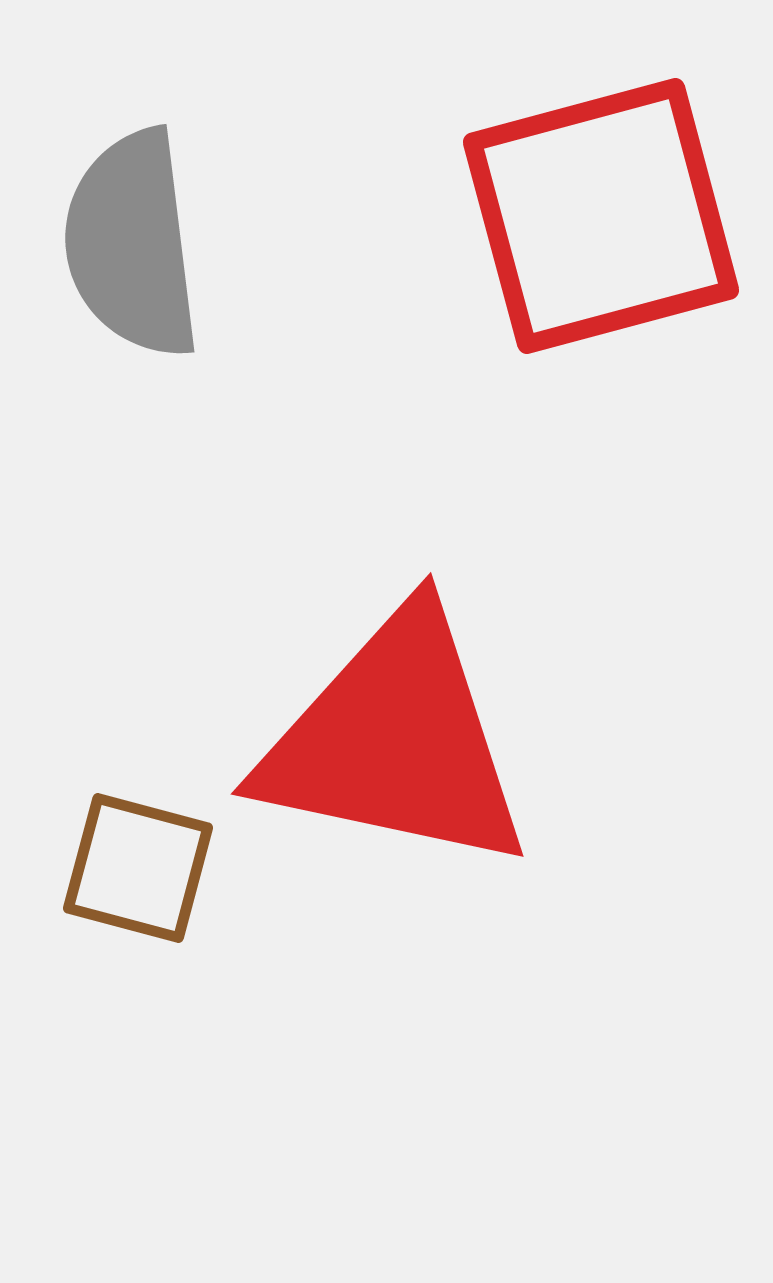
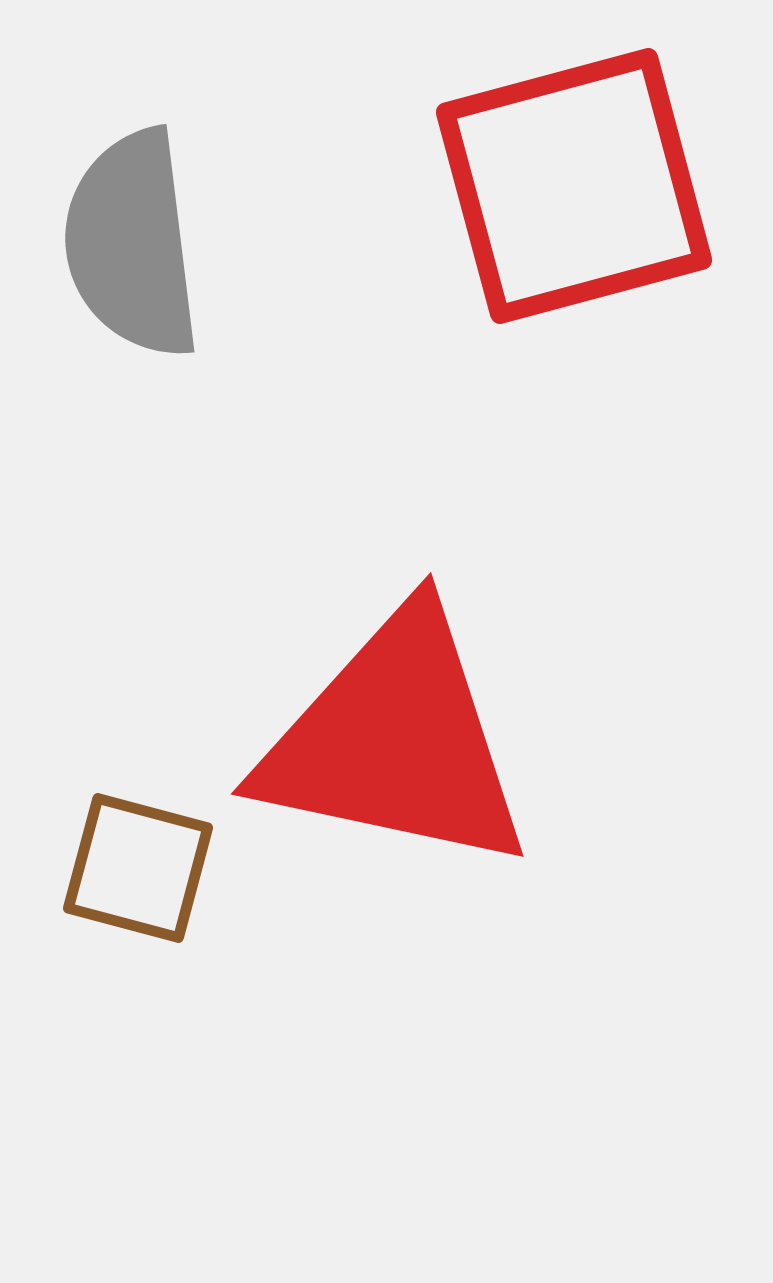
red square: moved 27 px left, 30 px up
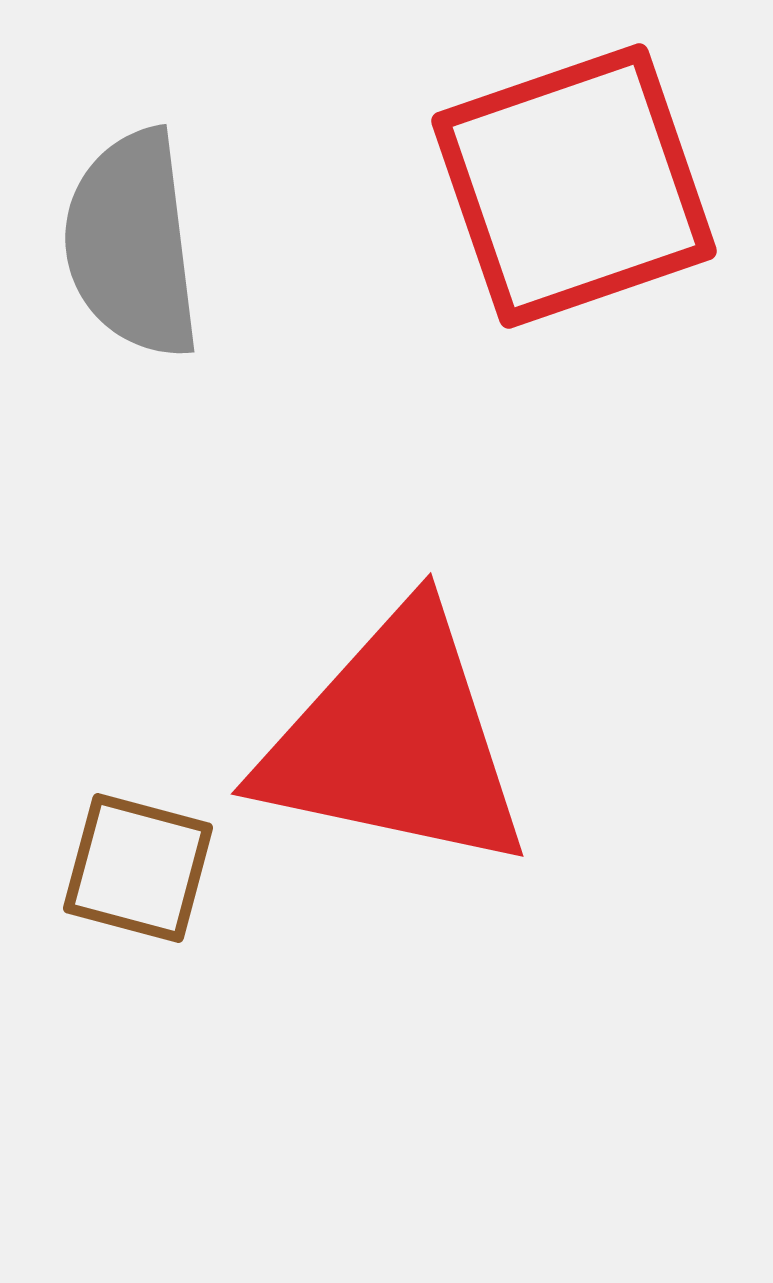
red square: rotated 4 degrees counterclockwise
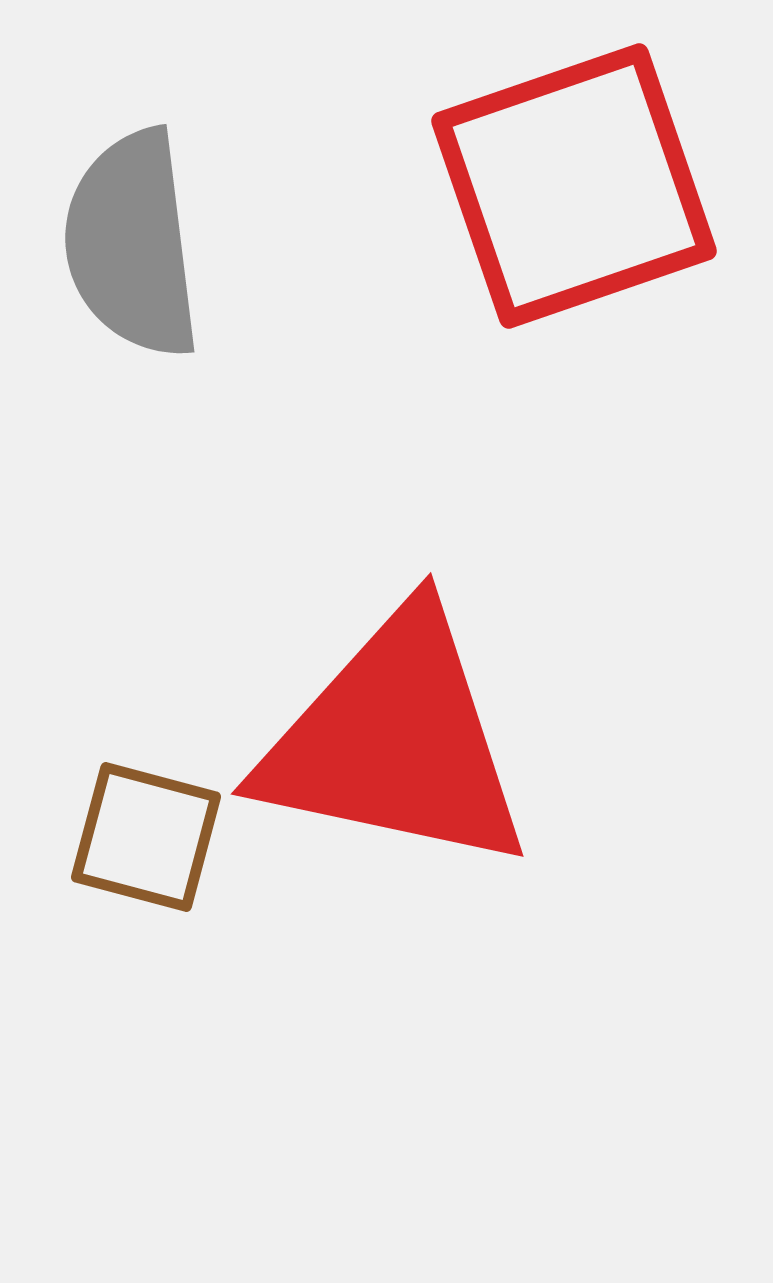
brown square: moved 8 px right, 31 px up
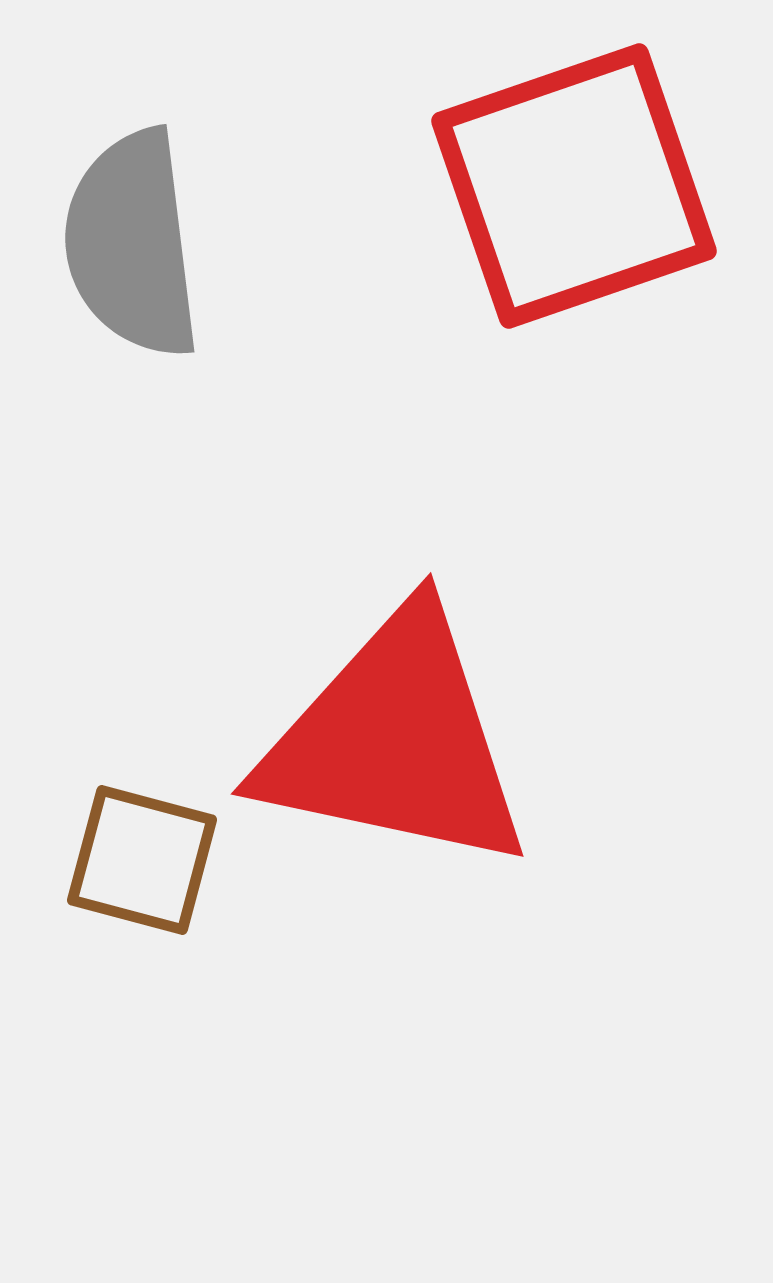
brown square: moved 4 px left, 23 px down
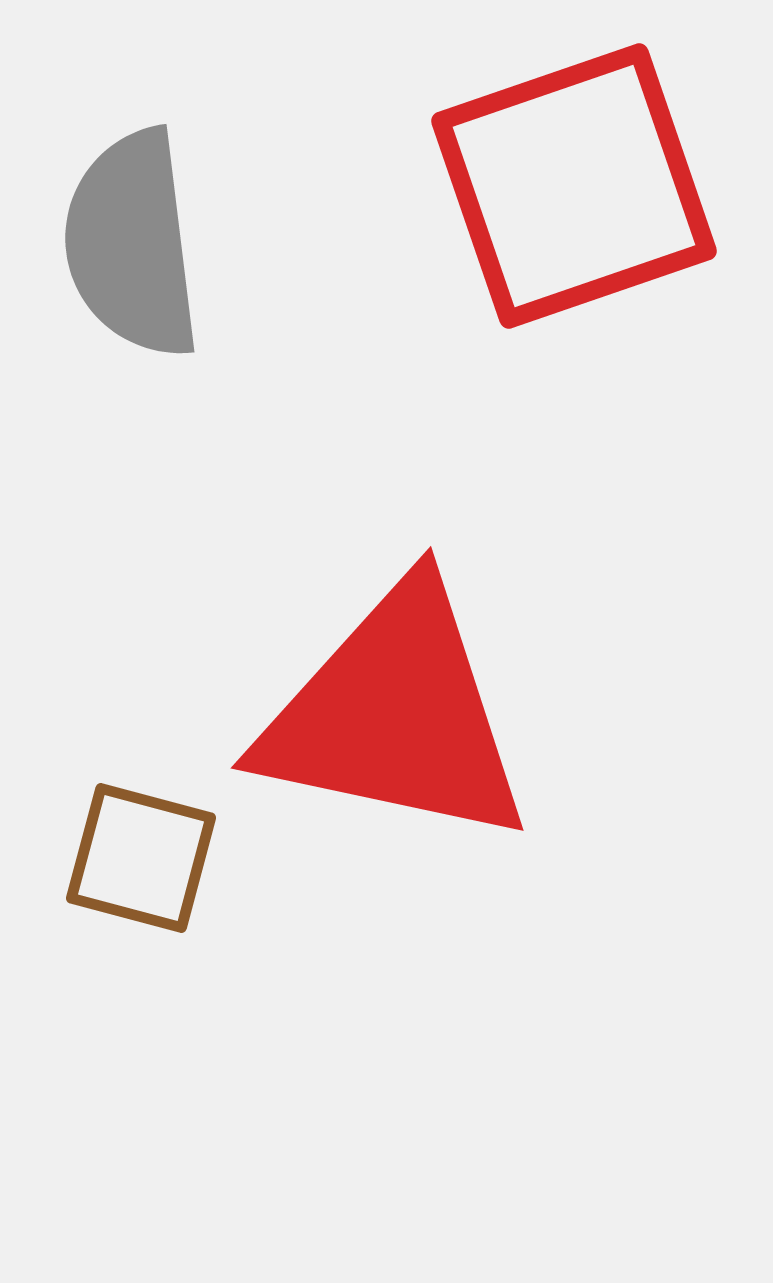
red triangle: moved 26 px up
brown square: moved 1 px left, 2 px up
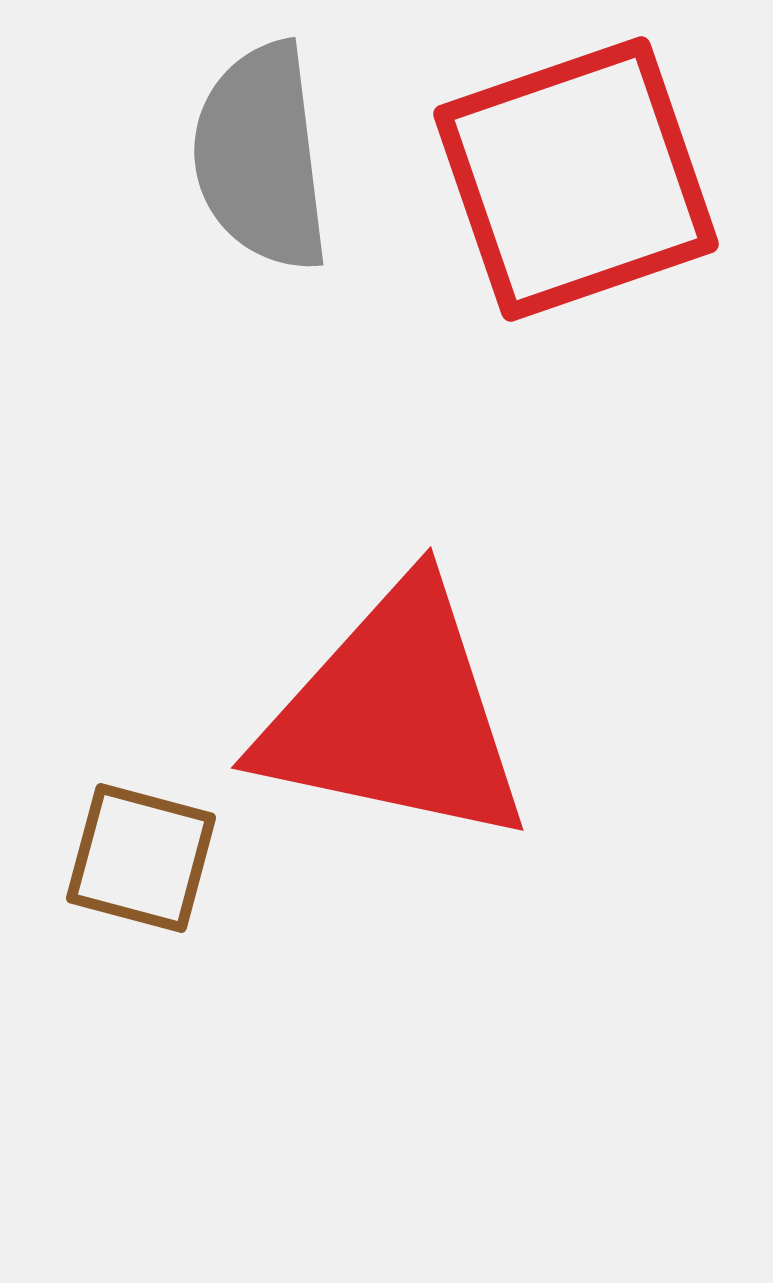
red square: moved 2 px right, 7 px up
gray semicircle: moved 129 px right, 87 px up
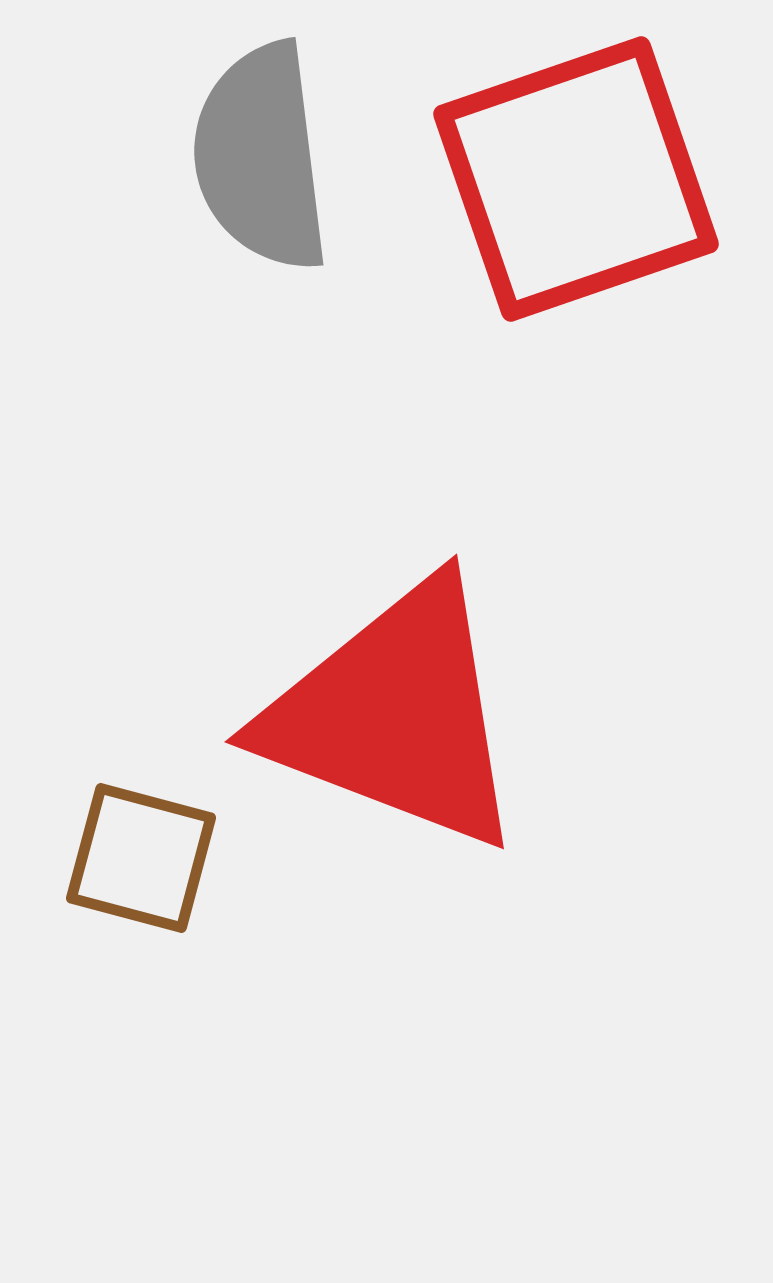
red triangle: rotated 9 degrees clockwise
